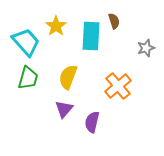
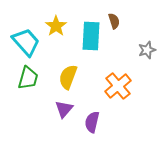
gray star: moved 1 px right, 2 px down
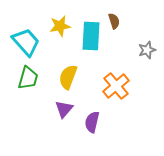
yellow star: moved 4 px right; rotated 25 degrees clockwise
orange cross: moved 2 px left
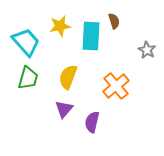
gray star: rotated 24 degrees counterclockwise
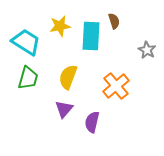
cyan trapezoid: rotated 16 degrees counterclockwise
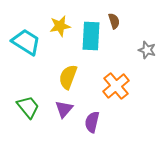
gray star: rotated 12 degrees counterclockwise
green trapezoid: moved 29 px down; rotated 55 degrees counterclockwise
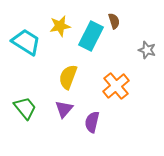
cyan rectangle: rotated 24 degrees clockwise
green trapezoid: moved 3 px left, 1 px down
